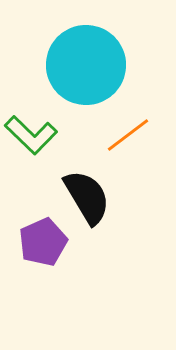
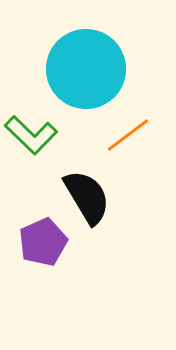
cyan circle: moved 4 px down
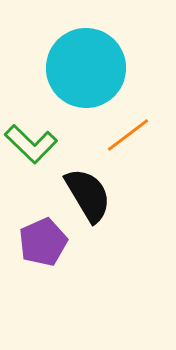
cyan circle: moved 1 px up
green L-shape: moved 9 px down
black semicircle: moved 1 px right, 2 px up
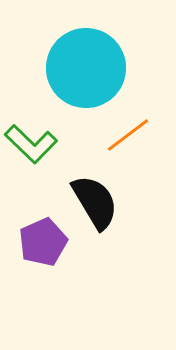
black semicircle: moved 7 px right, 7 px down
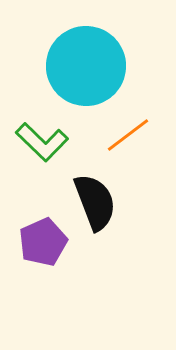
cyan circle: moved 2 px up
green L-shape: moved 11 px right, 2 px up
black semicircle: rotated 10 degrees clockwise
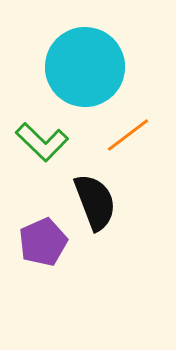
cyan circle: moved 1 px left, 1 px down
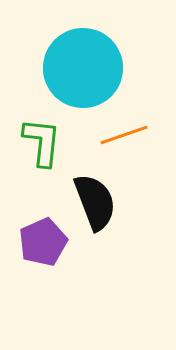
cyan circle: moved 2 px left, 1 px down
orange line: moved 4 px left; rotated 18 degrees clockwise
green L-shape: rotated 128 degrees counterclockwise
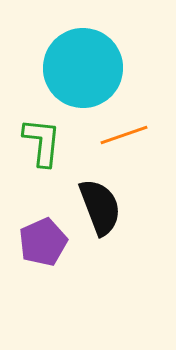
black semicircle: moved 5 px right, 5 px down
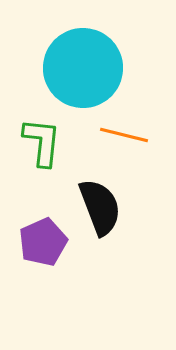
orange line: rotated 33 degrees clockwise
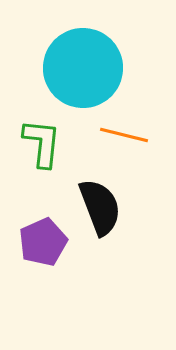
green L-shape: moved 1 px down
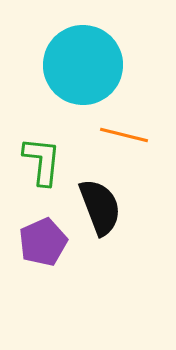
cyan circle: moved 3 px up
green L-shape: moved 18 px down
